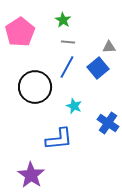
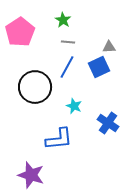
blue square: moved 1 px right, 1 px up; rotated 15 degrees clockwise
purple star: rotated 16 degrees counterclockwise
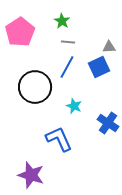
green star: moved 1 px left, 1 px down
blue L-shape: rotated 108 degrees counterclockwise
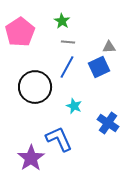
purple star: moved 17 px up; rotated 20 degrees clockwise
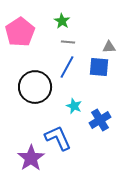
blue square: rotated 30 degrees clockwise
blue cross: moved 8 px left, 3 px up; rotated 25 degrees clockwise
blue L-shape: moved 1 px left, 1 px up
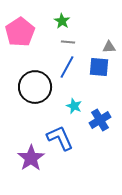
blue L-shape: moved 2 px right
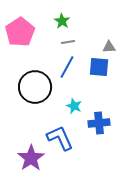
gray line: rotated 16 degrees counterclockwise
blue cross: moved 1 px left, 3 px down; rotated 25 degrees clockwise
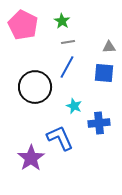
pink pentagon: moved 3 px right, 7 px up; rotated 12 degrees counterclockwise
blue square: moved 5 px right, 6 px down
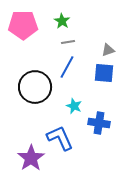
pink pentagon: rotated 28 degrees counterclockwise
gray triangle: moved 1 px left, 3 px down; rotated 16 degrees counterclockwise
blue cross: rotated 15 degrees clockwise
